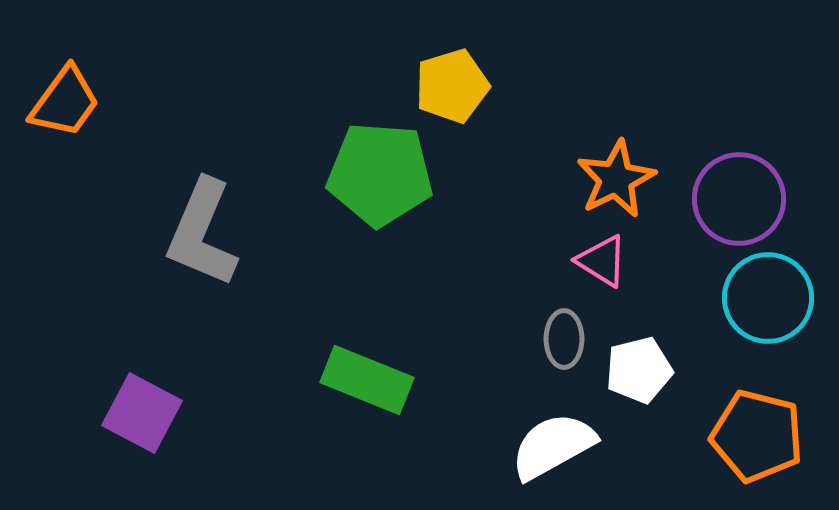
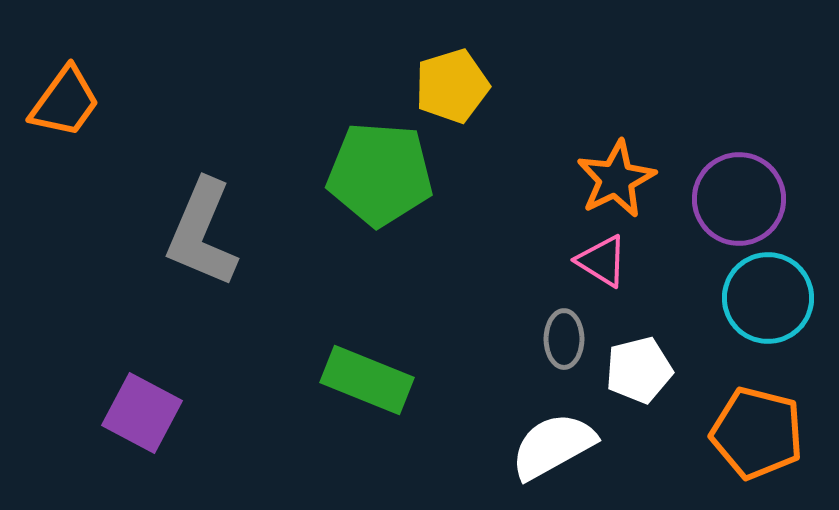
orange pentagon: moved 3 px up
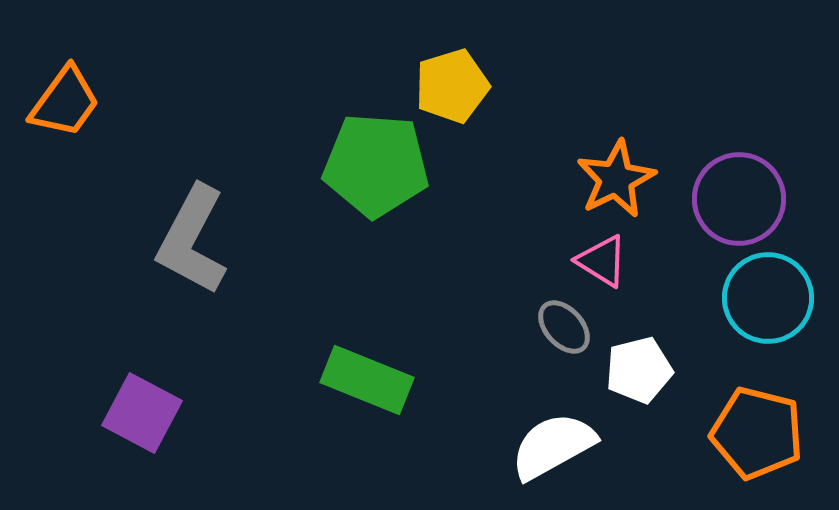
green pentagon: moved 4 px left, 9 px up
gray L-shape: moved 10 px left, 7 px down; rotated 5 degrees clockwise
gray ellipse: moved 12 px up; rotated 42 degrees counterclockwise
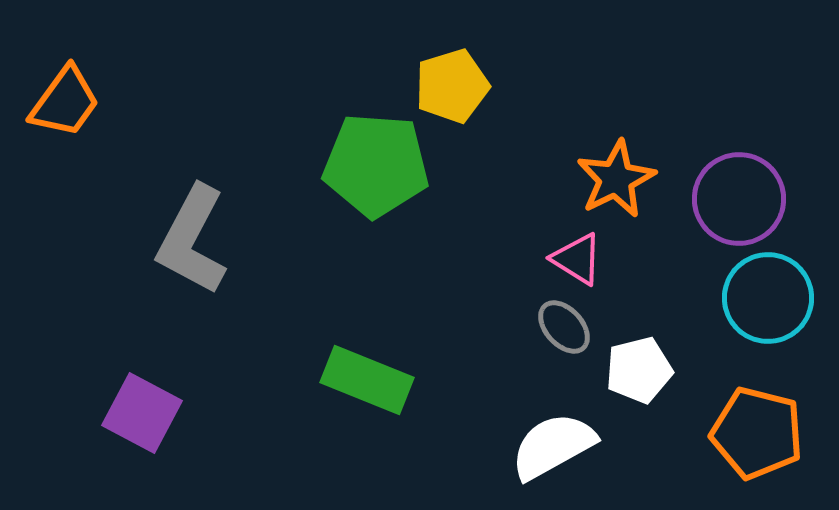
pink triangle: moved 25 px left, 2 px up
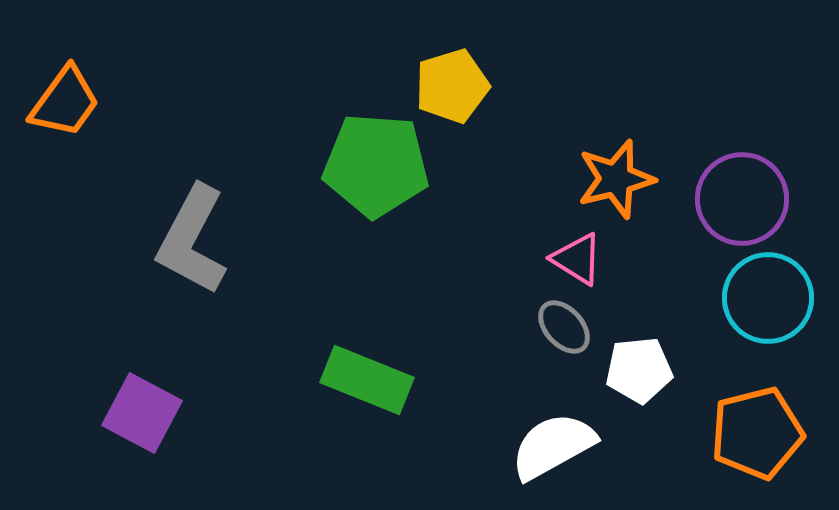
orange star: rotated 12 degrees clockwise
purple circle: moved 3 px right
white pentagon: rotated 8 degrees clockwise
orange pentagon: rotated 28 degrees counterclockwise
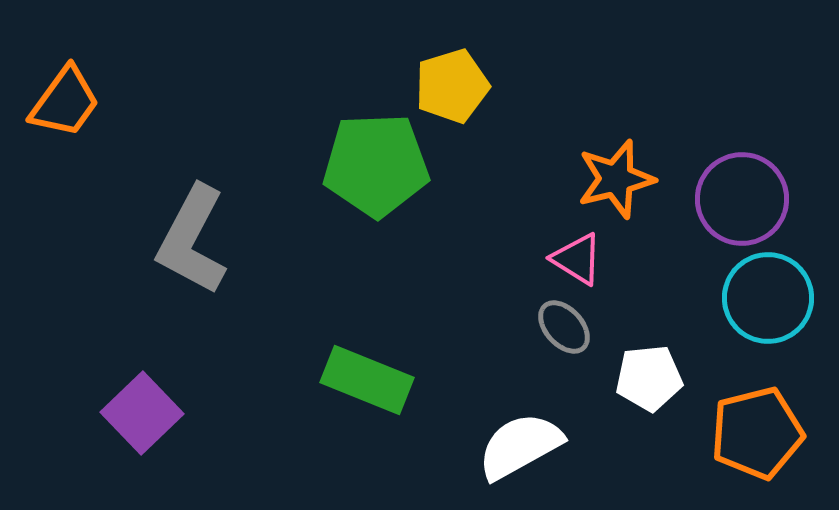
green pentagon: rotated 6 degrees counterclockwise
white pentagon: moved 10 px right, 8 px down
purple square: rotated 18 degrees clockwise
white semicircle: moved 33 px left
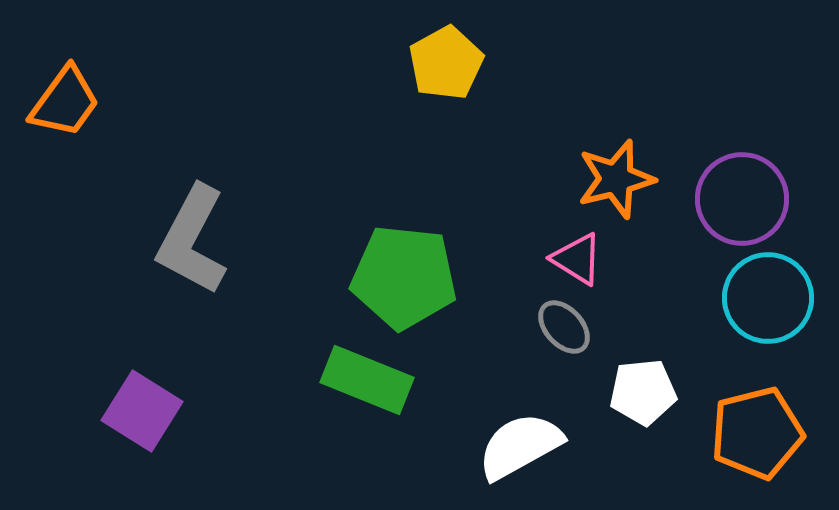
yellow pentagon: moved 6 px left, 23 px up; rotated 12 degrees counterclockwise
green pentagon: moved 28 px right, 112 px down; rotated 8 degrees clockwise
white pentagon: moved 6 px left, 14 px down
purple square: moved 2 px up; rotated 14 degrees counterclockwise
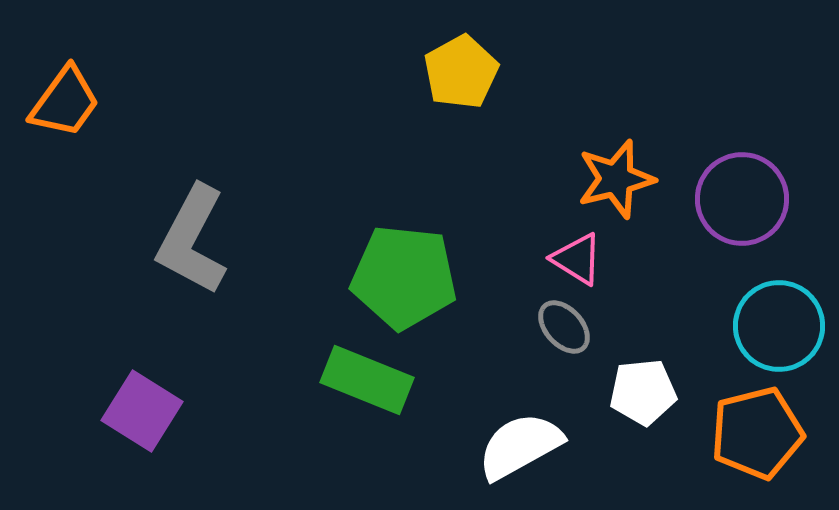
yellow pentagon: moved 15 px right, 9 px down
cyan circle: moved 11 px right, 28 px down
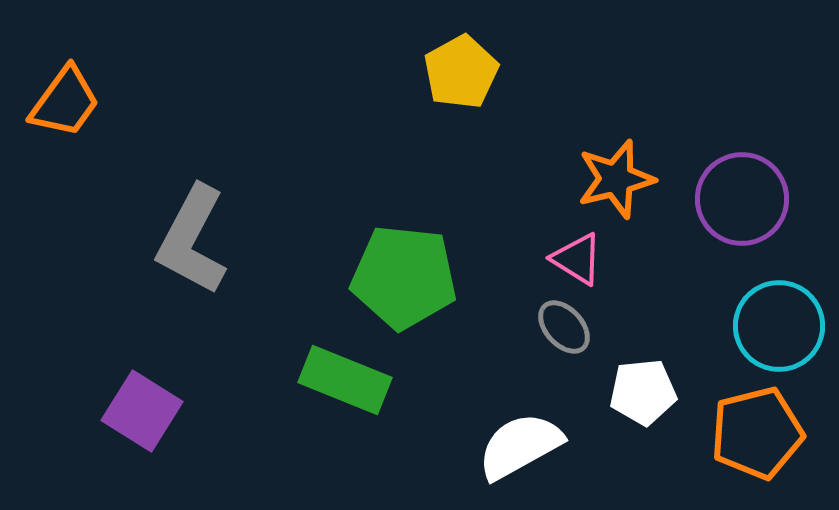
green rectangle: moved 22 px left
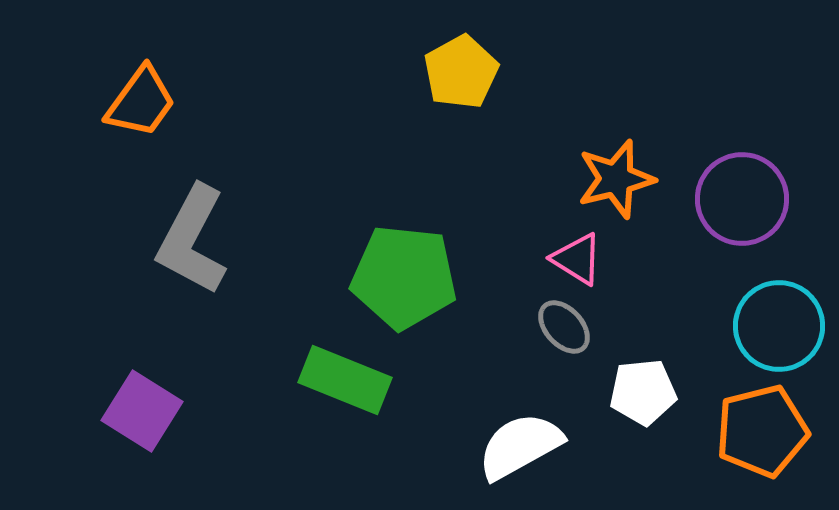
orange trapezoid: moved 76 px right
orange pentagon: moved 5 px right, 2 px up
